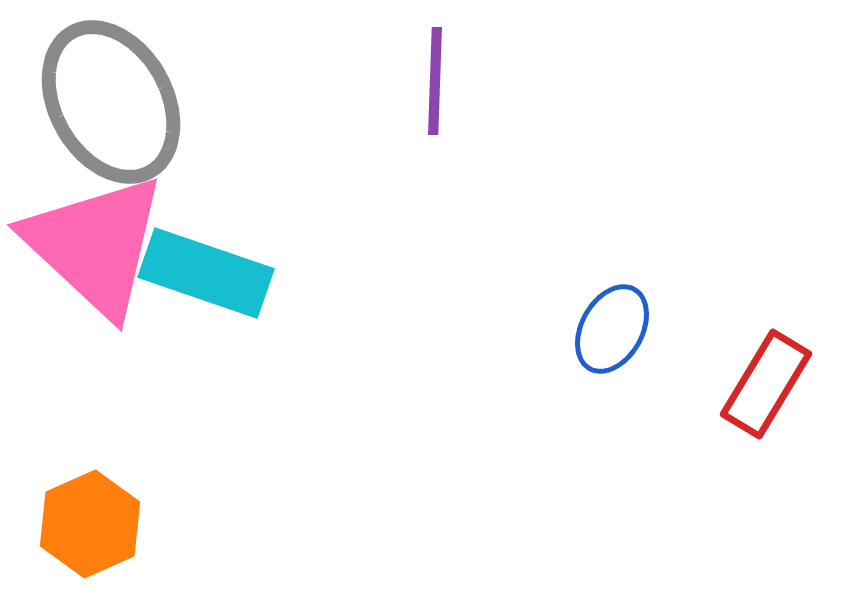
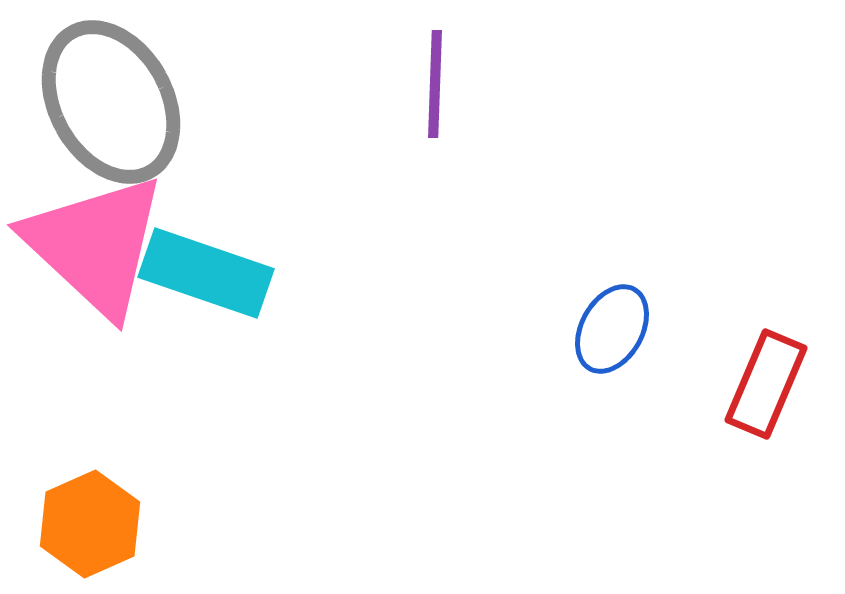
purple line: moved 3 px down
red rectangle: rotated 8 degrees counterclockwise
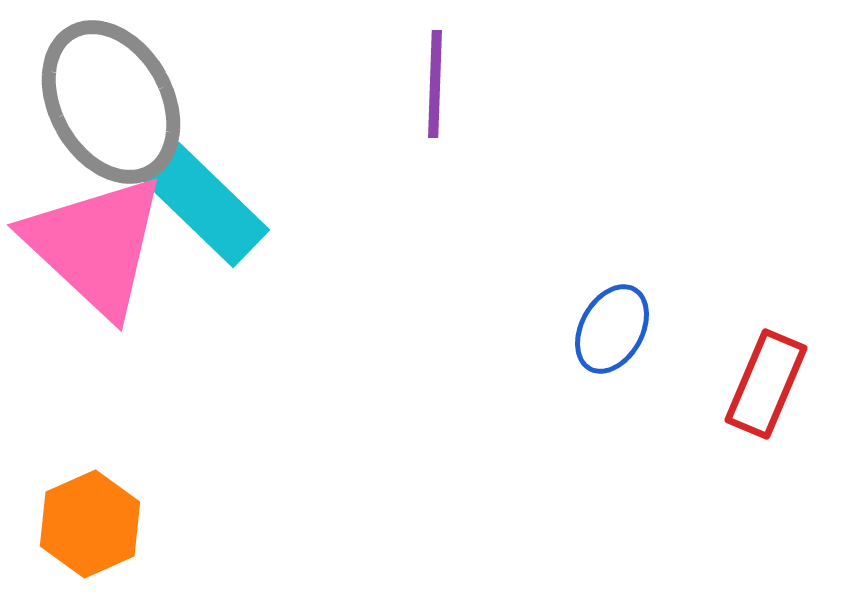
cyan rectangle: moved 68 px up; rotated 25 degrees clockwise
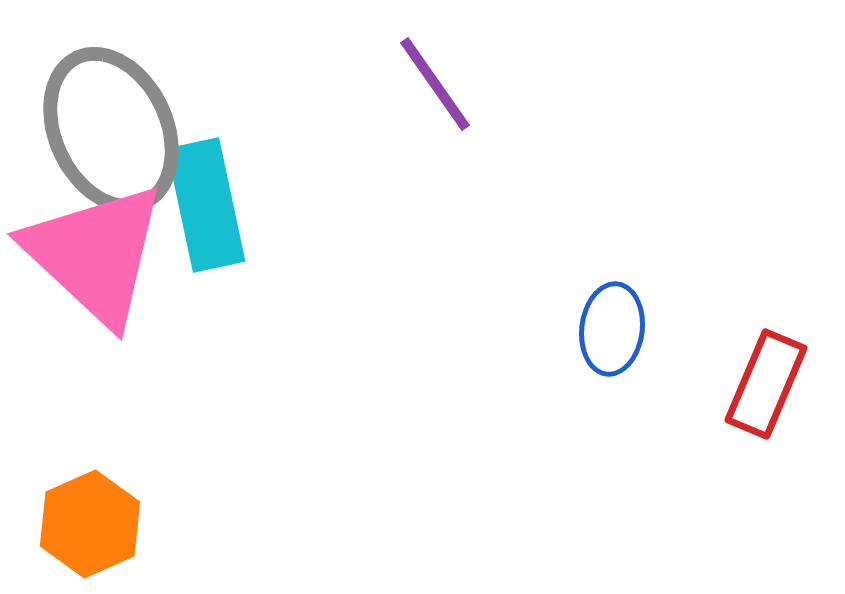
purple line: rotated 37 degrees counterclockwise
gray ellipse: moved 28 px down; rotated 4 degrees clockwise
cyan rectangle: rotated 34 degrees clockwise
pink triangle: moved 9 px down
blue ellipse: rotated 22 degrees counterclockwise
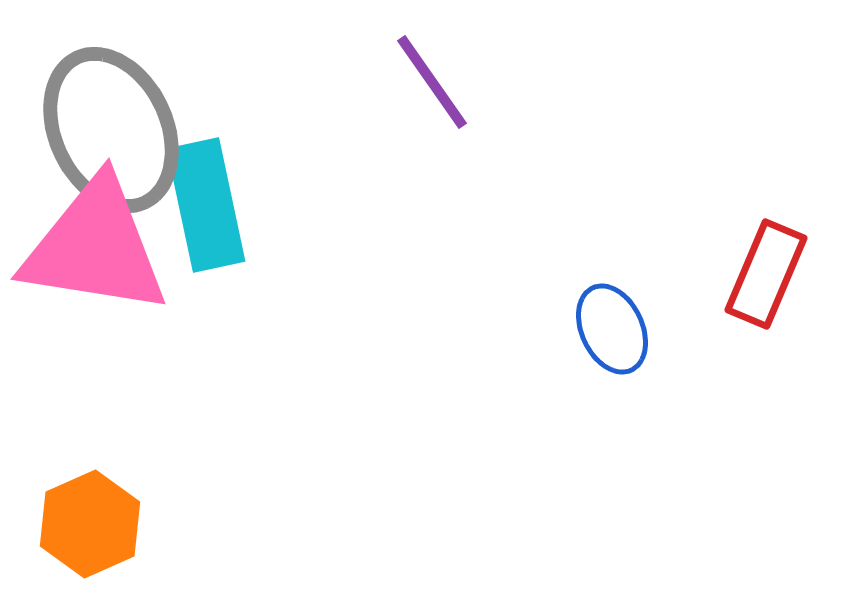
purple line: moved 3 px left, 2 px up
pink triangle: moved 7 px up; rotated 34 degrees counterclockwise
blue ellipse: rotated 32 degrees counterclockwise
red rectangle: moved 110 px up
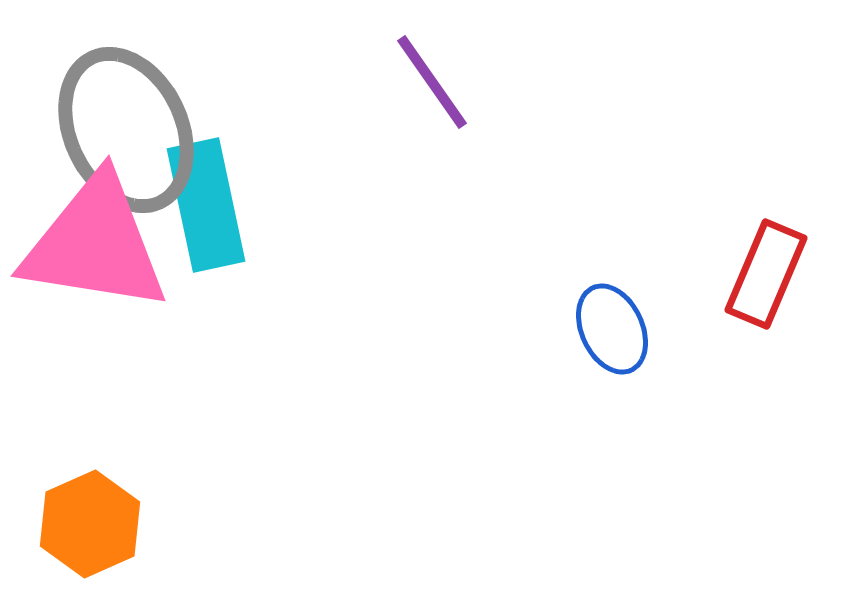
gray ellipse: moved 15 px right
pink triangle: moved 3 px up
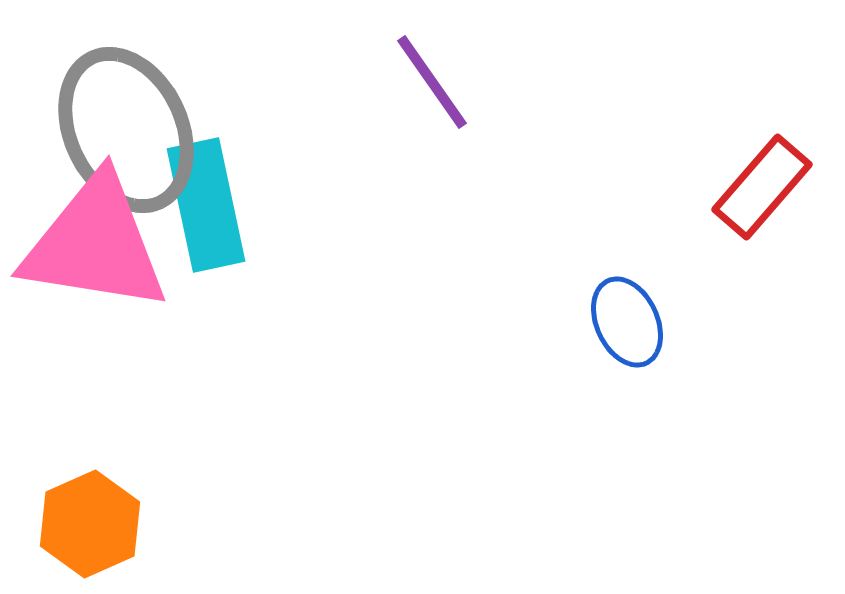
red rectangle: moved 4 px left, 87 px up; rotated 18 degrees clockwise
blue ellipse: moved 15 px right, 7 px up
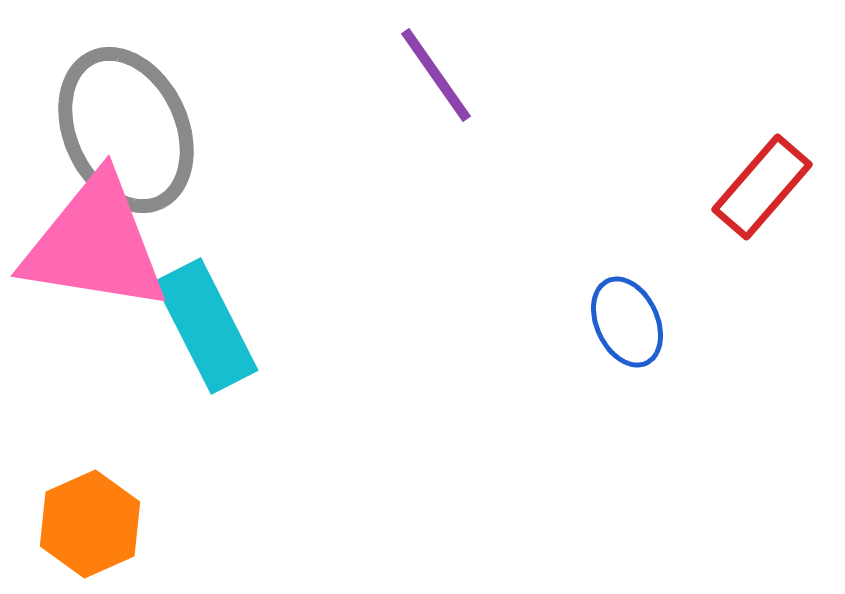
purple line: moved 4 px right, 7 px up
cyan rectangle: moved 121 px down; rotated 15 degrees counterclockwise
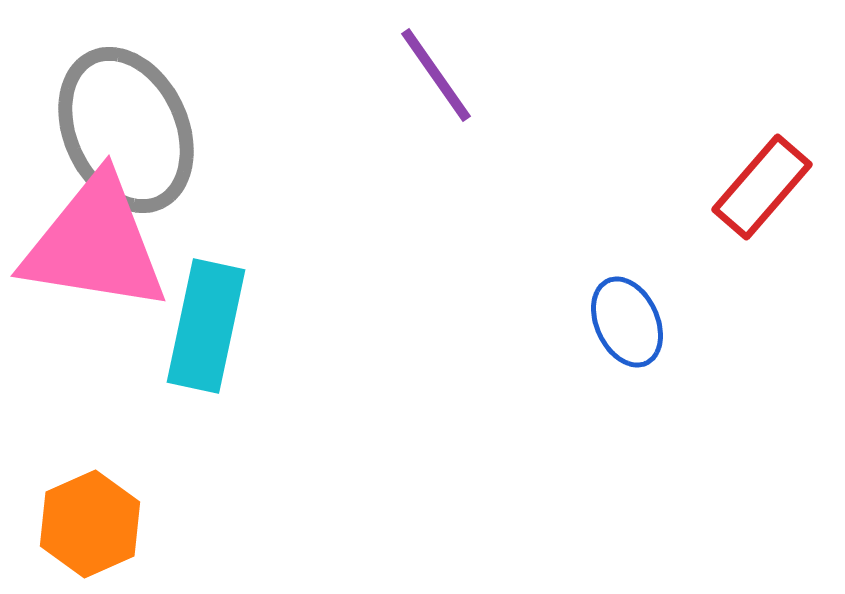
cyan rectangle: rotated 39 degrees clockwise
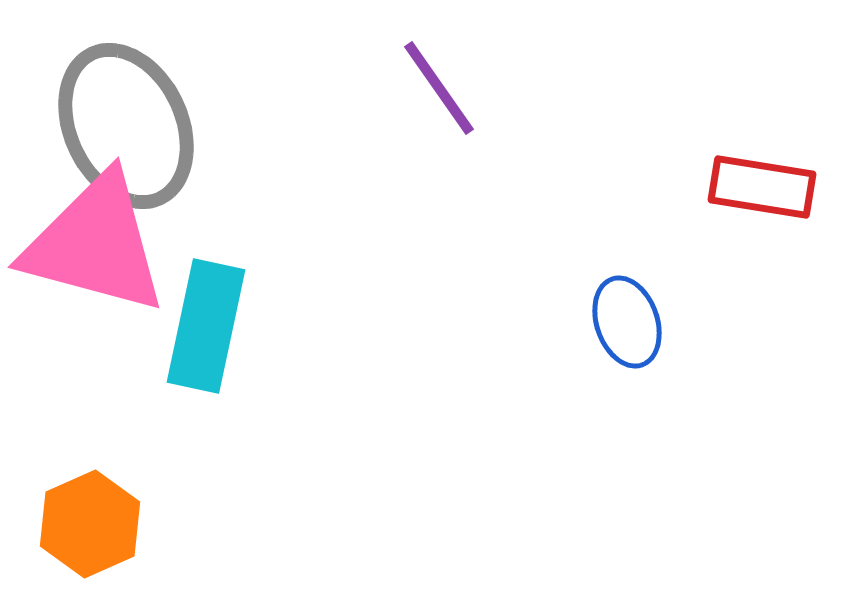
purple line: moved 3 px right, 13 px down
gray ellipse: moved 4 px up
red rectangle: rotated 58 degrees clockwise
pink triangle: rotated 6 degrees clockwise
blue ellipse: rotated 6 degrees clockwise
